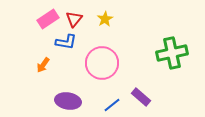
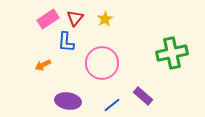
red triangle: moved 1 px right, 1 px up
blue L-shape: rotated 85 degrees clockwise
orange arrow: rotated 28 degrees clockwise
purple rectangle: moved 2 px right, 1 px up
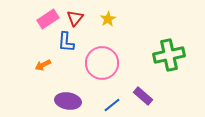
yellow star: moved 3 px right
green cross: moved 3 px left, 2 px down
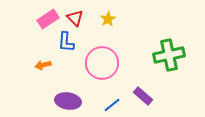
red triangle: rotated 24 degrees counterclockwise
orange arrow: rotated 14 degrees clockwise
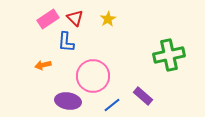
pink circle: moved 9 px left, 13 px down
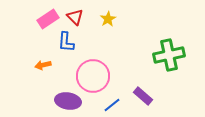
red triangle: moved 1 px up
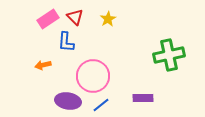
purple rectangle: moved 2 px down; rotated 42 degrees counterclockwise
blue line: moved 11 px left
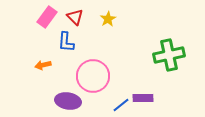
pink rectangle: moved 1 px left, 2 px up; rotated 20 degrees counterclockwise
blue line: moved 20 px right
